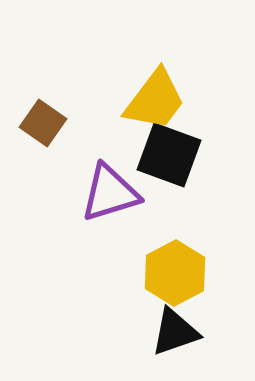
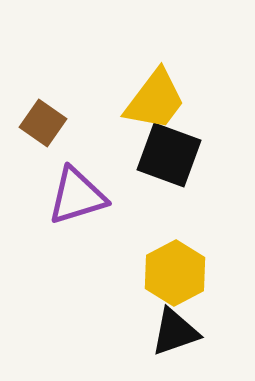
purple triangle: moved 33 px left, 3 px down
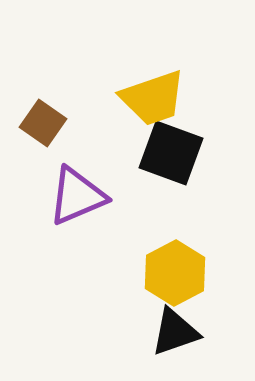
yellow trapezoid: moved 2 px left, 2 px up; rotated 34 degrees clockwise
black square: moved 2 px right, 2 px up
purple triangle: rotated 6 degrees counterclockwise
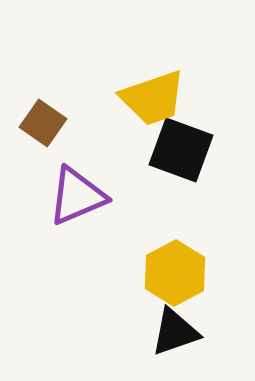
black square: moved 10 px right, 3 px up
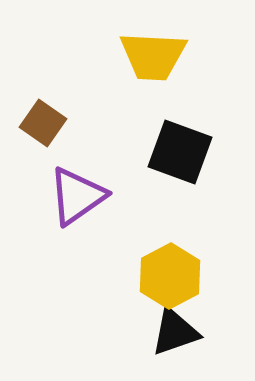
yellow trapezoid: moved 42 px up; rotated 22 degrees clockwise
black square: moved 1 px left, 2 px down
purple triangle: rotated 12 degrees counterclockwise
yellow hexagon: moved 5 px left, 3 px down
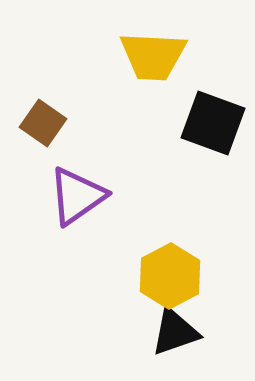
black square: moved 33 px right, 29 px up
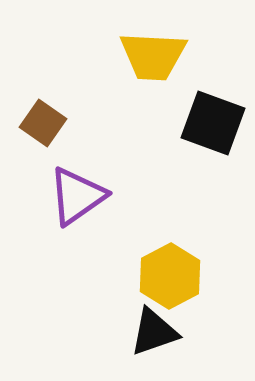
black triangle: moved 21 px left
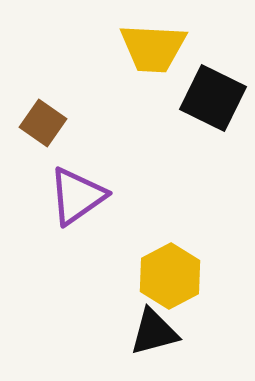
yellow trapezoid: moved 8 px up
black square: moved 25 px up; rotated 6 degrees clockwise
black triangle: rotated 4 degrees clockwise
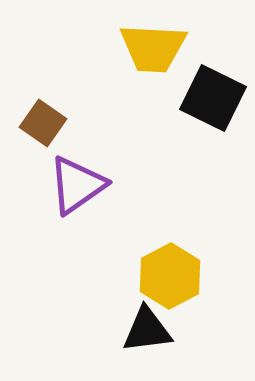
purple triangle: moved 11 px up
black triangle: moved 7 px left, 2 px up; rotated 8 degrees clockwise
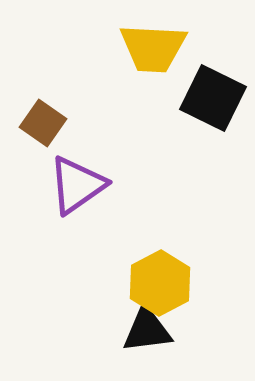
yellow hexagon: moved 10 px left, 7 px down
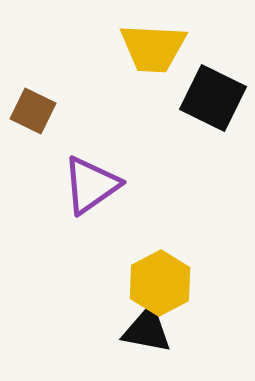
brown square: moved 10 px left, 12 px up; rotated 9 degrees counterclockwise
purple triangle: moved 14 px right
black triangle: rotated 18 degrees clockwise
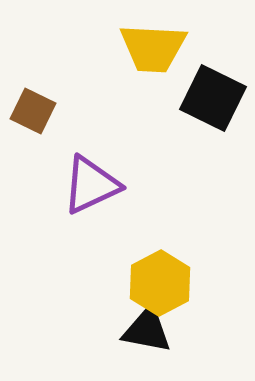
purple triangle: rotated 10 degrees clockwise
